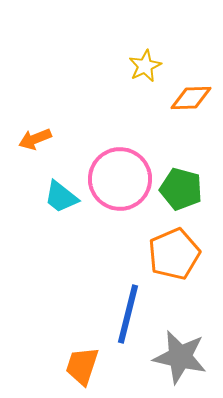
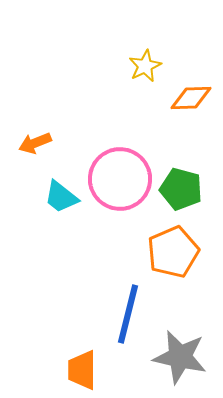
orange arrow: moved 4 px down
orange pentagon: moved 1 px left, 2 px up
orange trapezoid: moved 4 px down; rotated 18 degrees counterclockwise
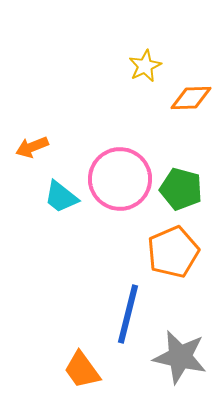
orange arrow: moved 3 px left, 4 px down
orange trapezoid: rotated 36 degrees counterclockwise
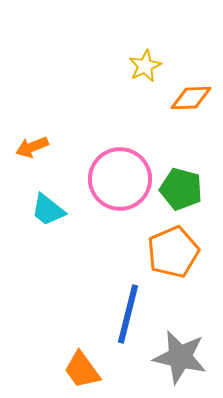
cyan trapezoid: moved 13 px left, 13 px down
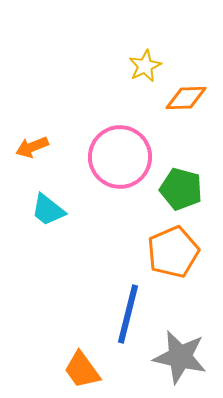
orange diamond: moved 5 px left
pink circle: moved 22 px up
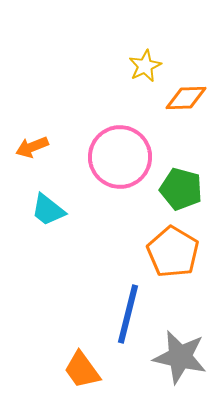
orange pentagon: rotated 18 degrees counterclockwise
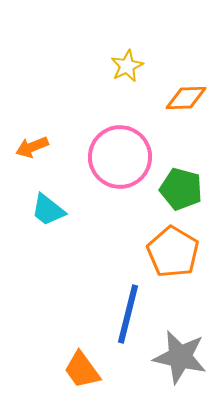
yellow star: moved 18 px left
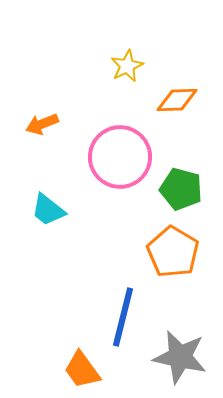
orange diamond: moved 9 px left, 2 px down
orange arrow: moved 10 px right, 23 px up
blue line: moved 5 px left, 3 px down
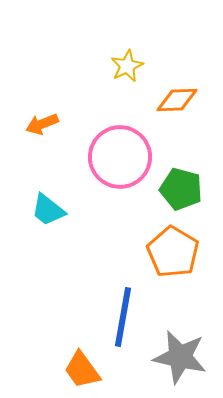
blue line: rotated 4 degrees counterclockwise
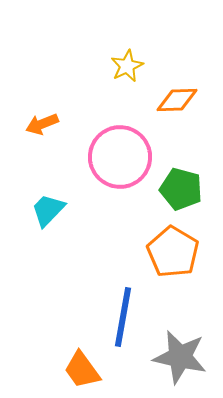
cyan trapezoid: rotated 96 degrees clockwise
